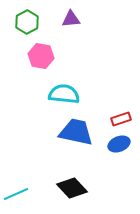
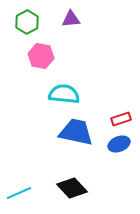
cyan line: moved 3 px right, 1 px up
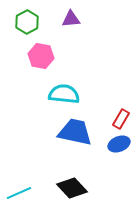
red rectangle: rotated 42 degrees counterclockwise
blue trapezoid: moved 1 px left
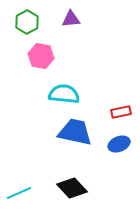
red rectangle: moved 7 px up; rotated 48 degrees clockwise
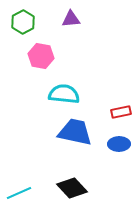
green hexagon: moved 4 px left
blue ellipse: rotated 20 degrees clockwise
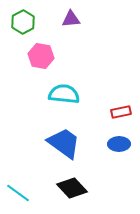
blue trapezoid: moved 11 px left, 11 px down; rotated 24 degrees clockwise
cyan line: moved 1 px left; rotated 60 degrees clockwise
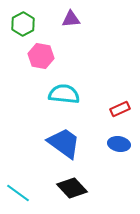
green hexagon: moved 2 px down
red rectangle: moved 1 px left, 3 px up; rotated 12 degrees counterclockwise
blue ellipse: rotated 10 degrees clockwise
